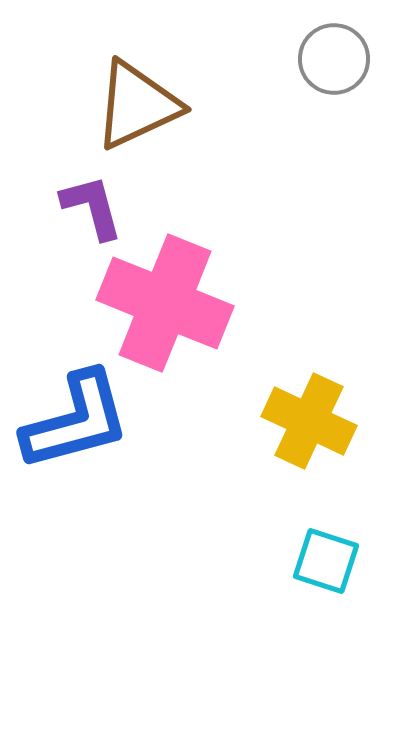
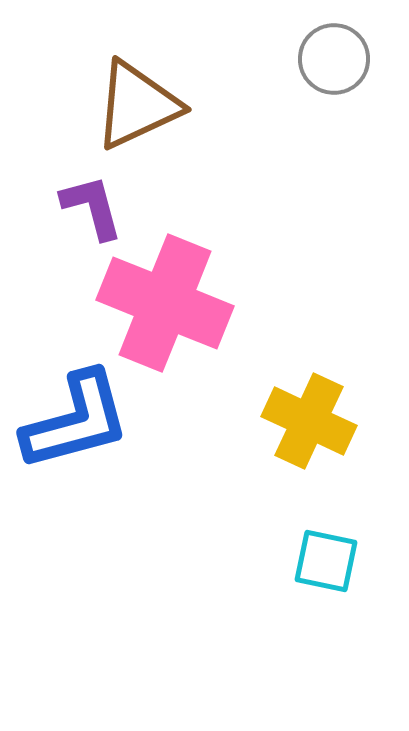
cyan square: rotated 6 degrees counterclockwise
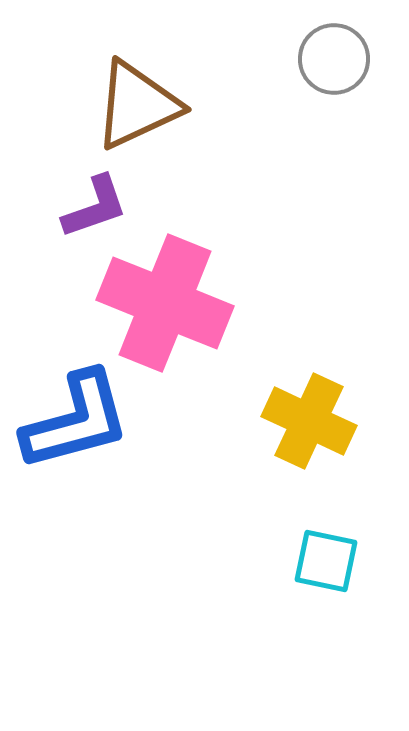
purple L-shape: moved 3 px right; rotated 86 degrees clockwise
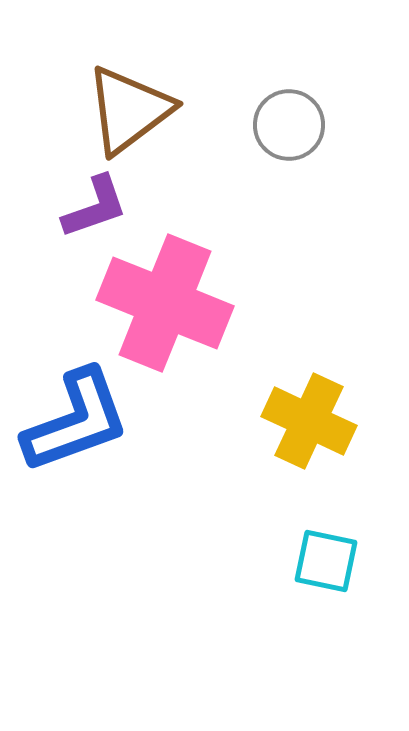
gray circle: moved 45 px left, 66 px down
brown triangle: moved 8 px left, 5 px down; rotated 12 degrees counterclockwise
blue L-shape: rotated 5 degrees counterclockwise
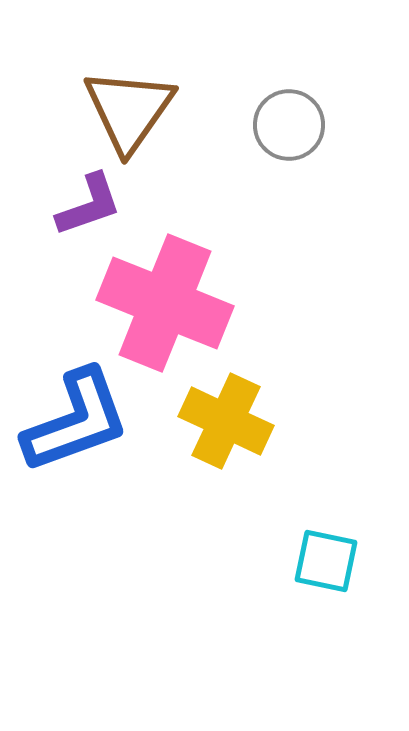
brown triangle: rotated 18 degrees counterclockwise
purple L-shape: moved 6 px left, 2 px up
yellow cross: moved 83 px left
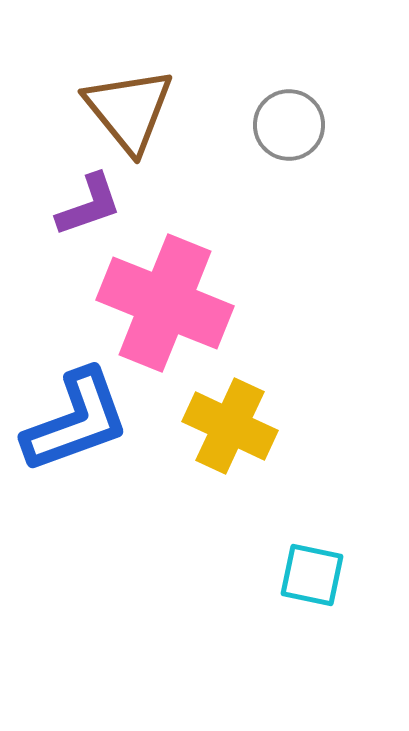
brown triangle: rotated 14 degrees counterclockwise
yellow cross: moved 4 px right, 5 px down
cyan square: moved 14 px left, 14 px down
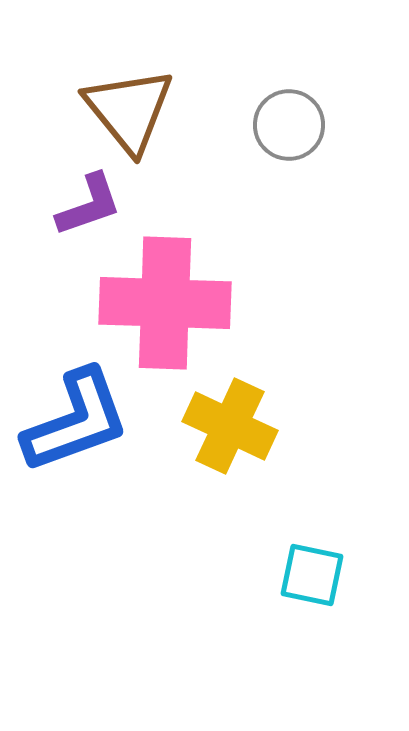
pink cross: rotated 20 degrees counterclockwise
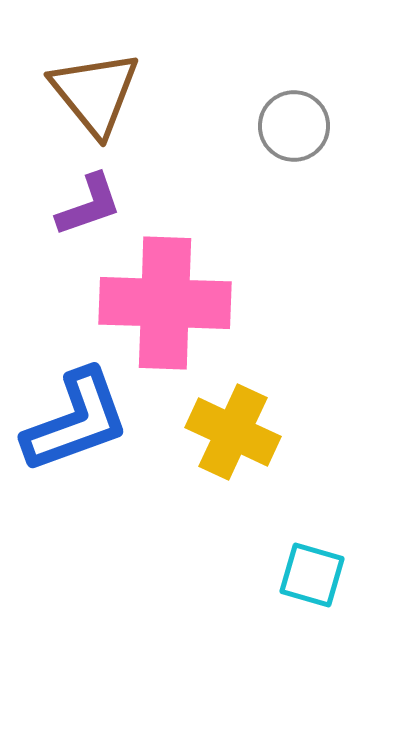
brown triangle: moved 34 px left, 17 px up
gray circle: moved 5 px right, 1 px down
yellow cross: moved 3 px right, 6 px down
cyan square: rotated 4 degrees clockwise
